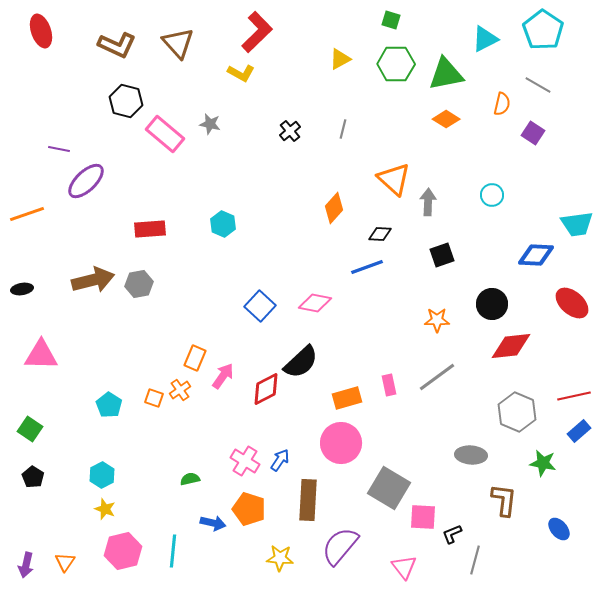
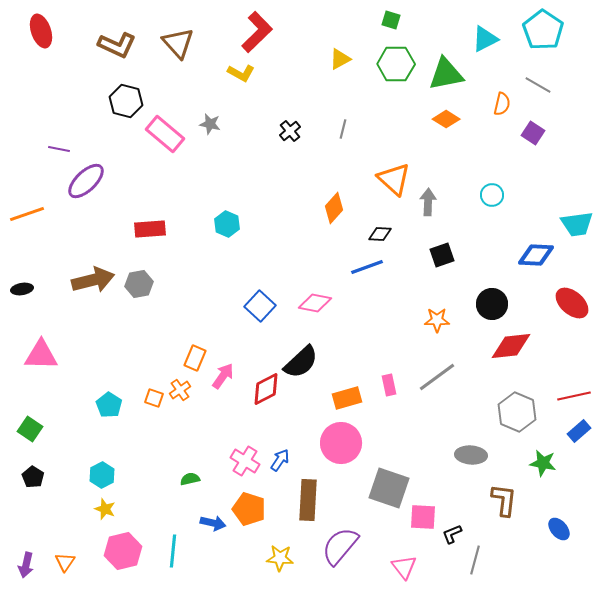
cyan hexagon at (223, 224): moved 4 px right
gray square at (389, 488): rotated 12 degrees counterclockwise
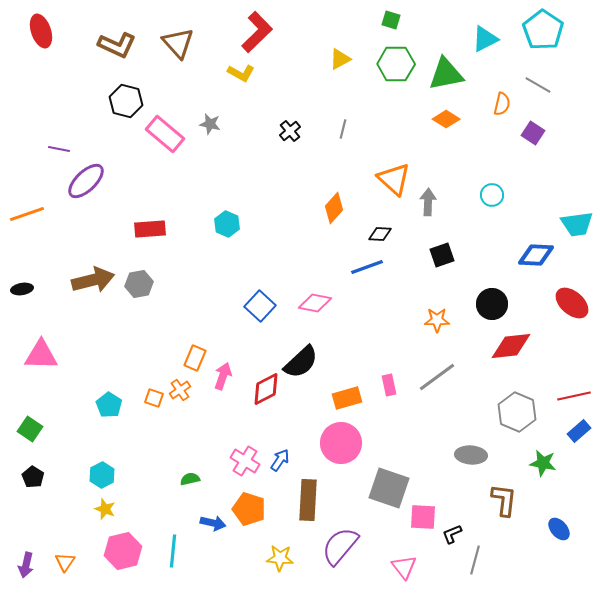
pink arrow at (223, 376): rotated 16 degrees counterclockwise
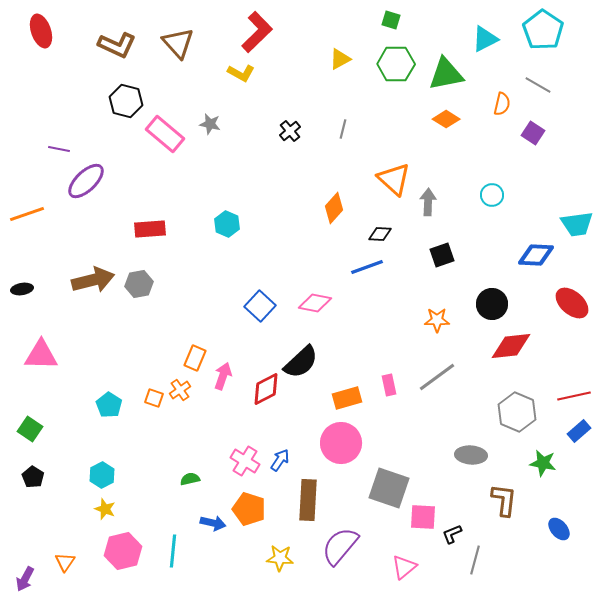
purple arrow at (26, 565): moved 1 px left, 14 px down; rotated 15 degrees clockwise
pink triangle at (404, 567): rotated 28 degrees clockwise
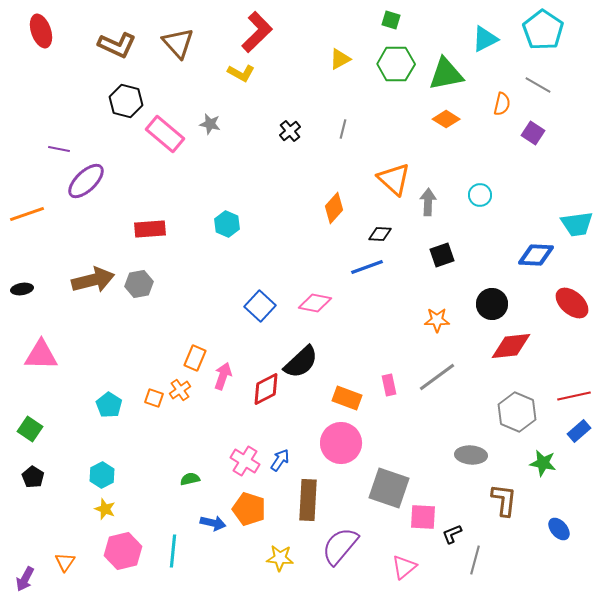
cyan circle at (492, 195): moved 12 px left
orange rectangle at (347, 398): rotated 36 degrees clockwise
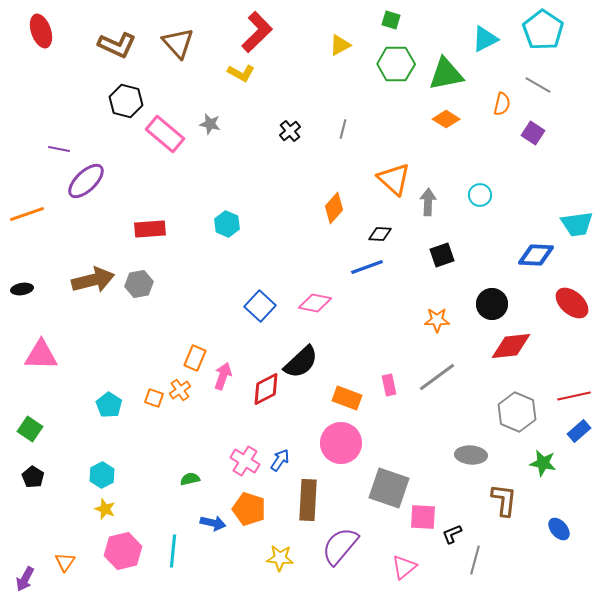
yellow triangle at (340, 59): moved 14 px up
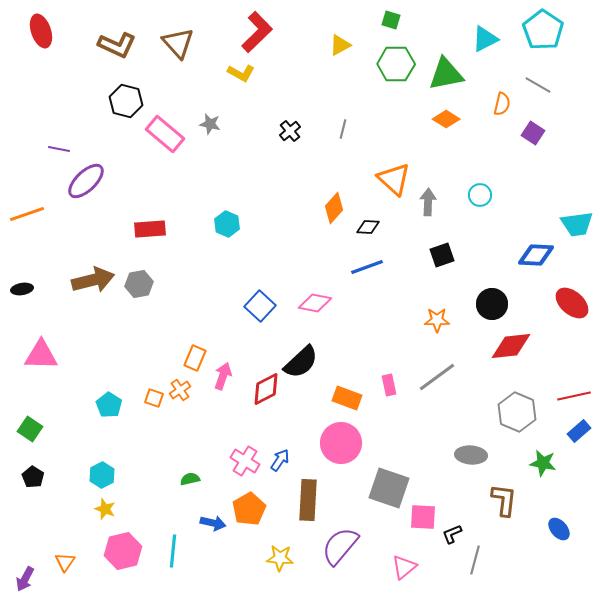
black diamond at (380, 234): moved 12 px left, 7 px up
orange pentagon at (249, 509): rotated 24 degrees clockwise
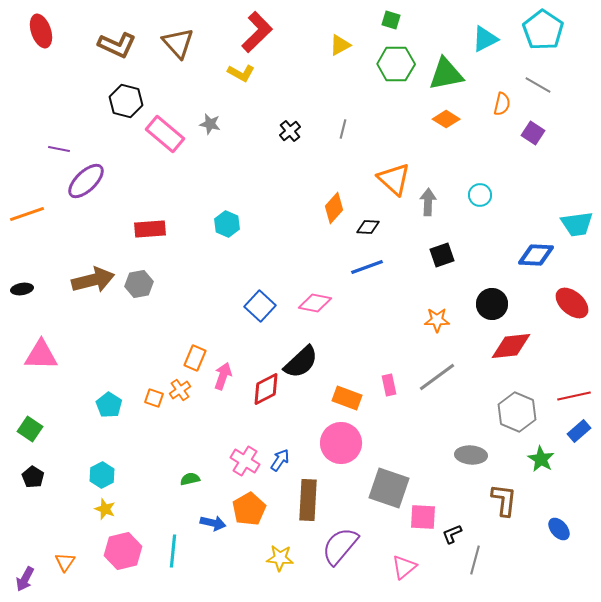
green star at (543, 463): moved 2 px left, 4 px up; rotated 20 degrees clockwise
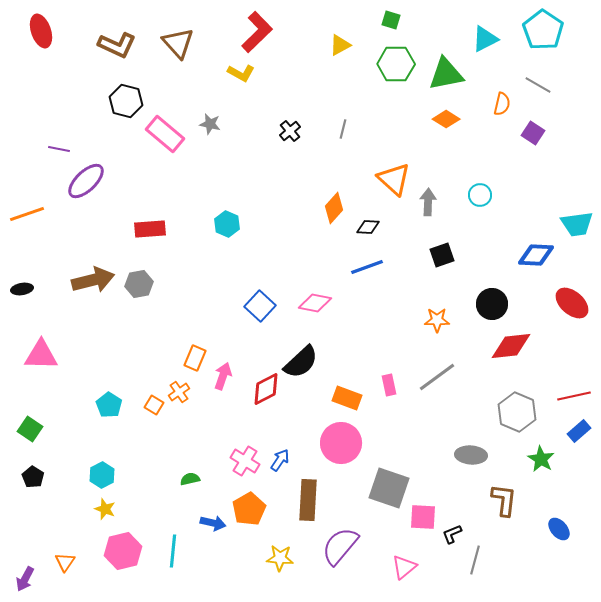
orange cross at (180, 390): moved 1 px left, 2 px down
orange square at (154, 398): moved 7 px down; rotated 12 degrees clockwise
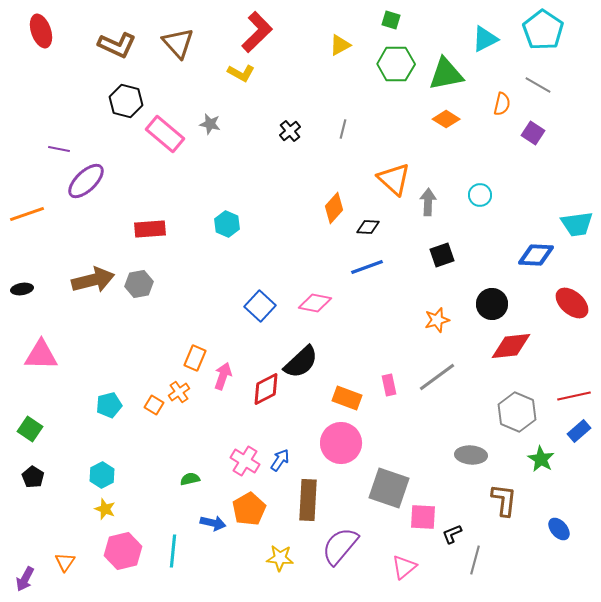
orange star at (437, 320): rotated 15 degrees counterclockwise
cyan pentagon at (109, 405): rotated 25 degrees clockwise
